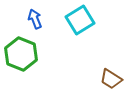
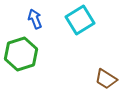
green hexagon: rotated 20 degrees clockwise
brown trapezoid: moved 5 px left
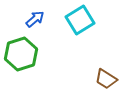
blue arrow: rotated 72 degrees clockwise
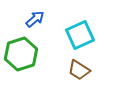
cyan square: moved 15 px down; rotated 8 degrees clockwise
brown trapezoid: moved 27 px left, 9 px up
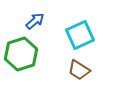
blue arrow: moved 2 px down
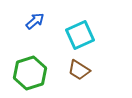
green hexagon: moved 9 px right, 19 px down
